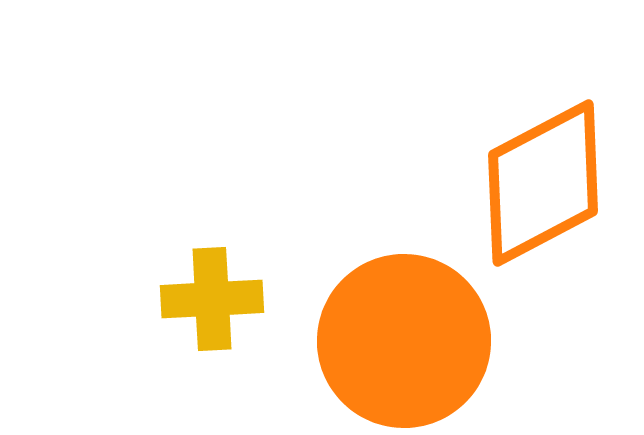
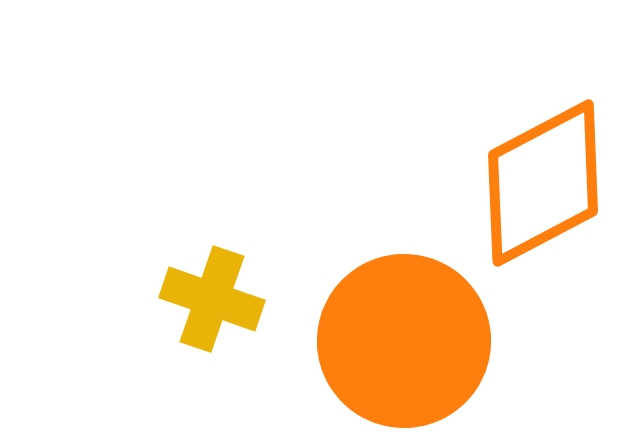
yellow cross: rotated 22 degrees clockwise
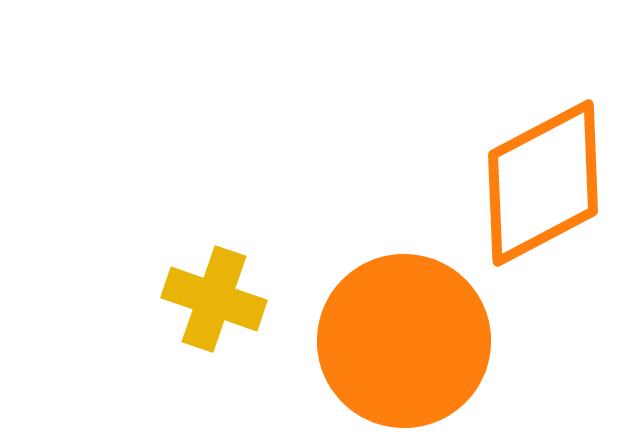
yellow cross: moved 2 px right
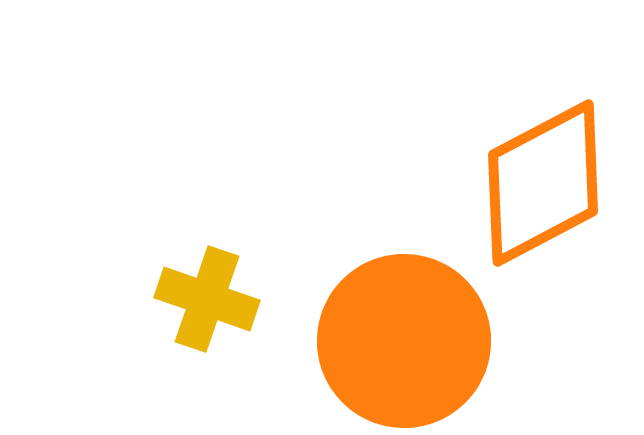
yellow cross: moved 7 px left
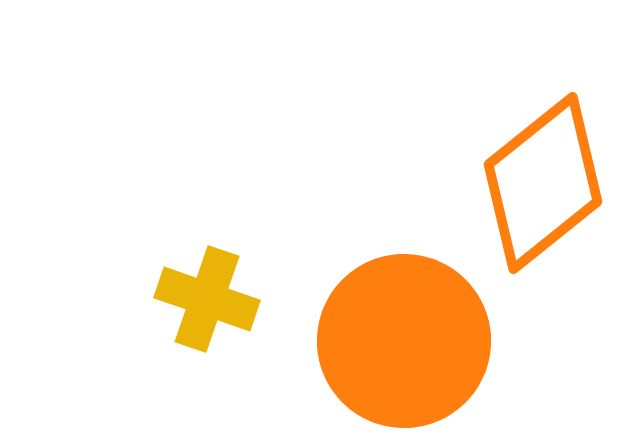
orange diamond: rotated 11 degrees counterclockwise
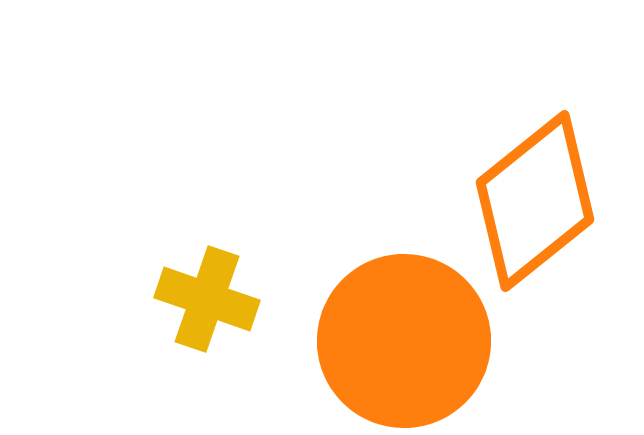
orange diamond: moved 8 px left, 18 px down
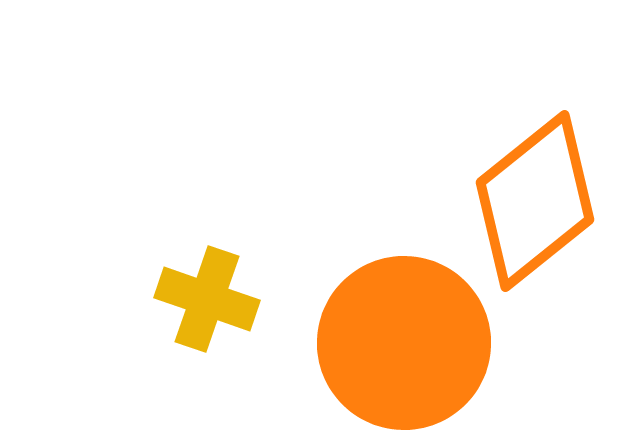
orange circle: moved 2 px down
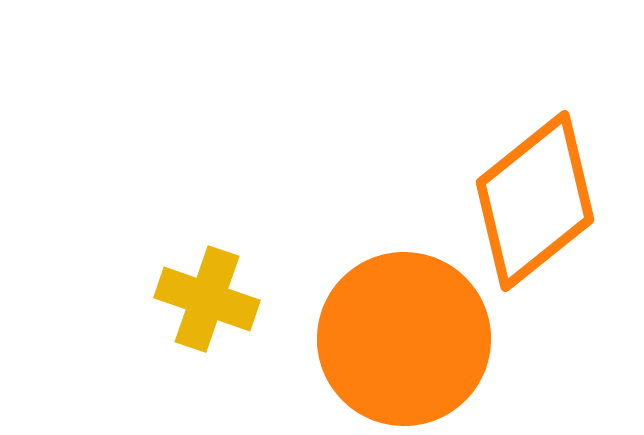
orange circle: moved 4 px up
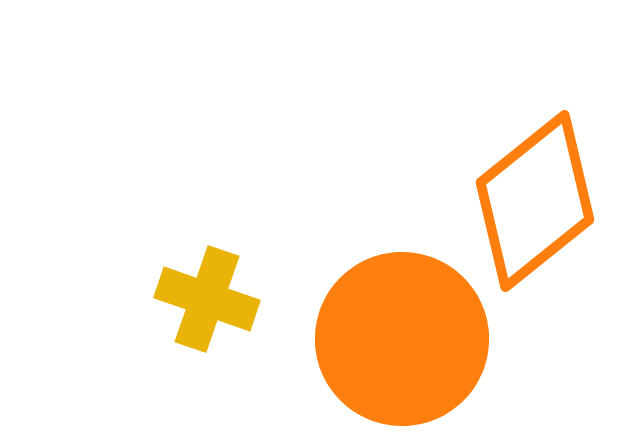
orange circle: moved 2 px left
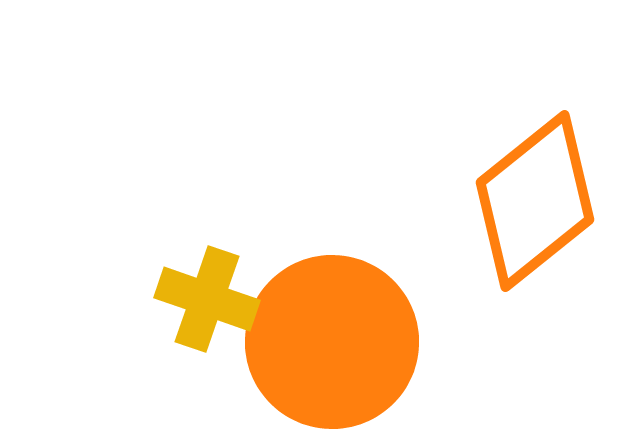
orange circle: moved 70 px left, 3 px down
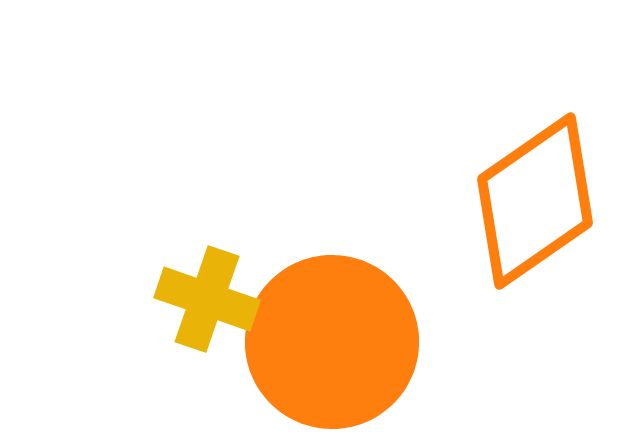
orange diamond: rotated 4 degrees clockwise
